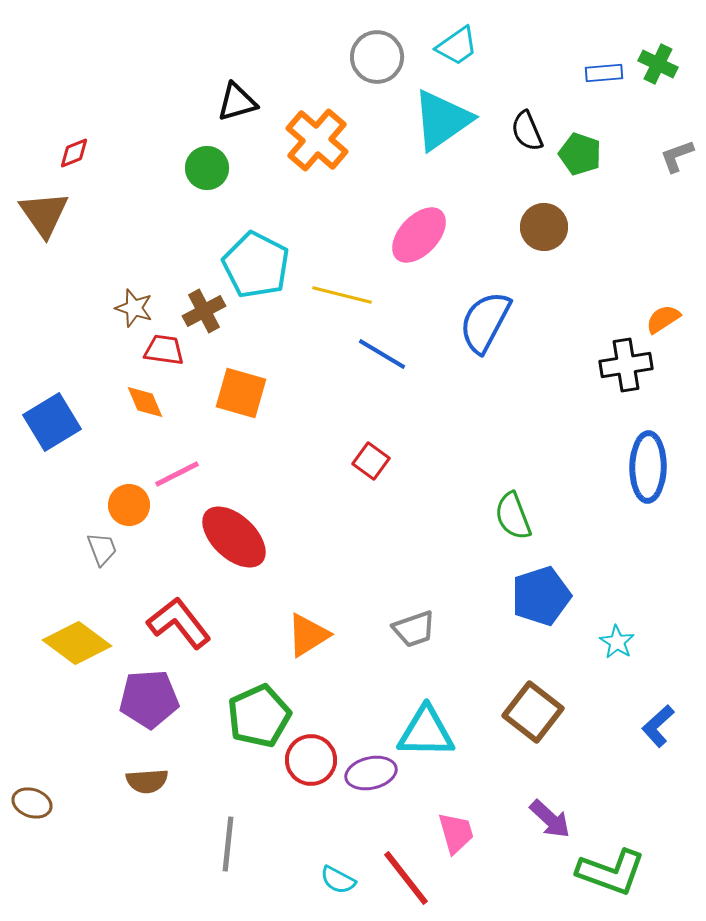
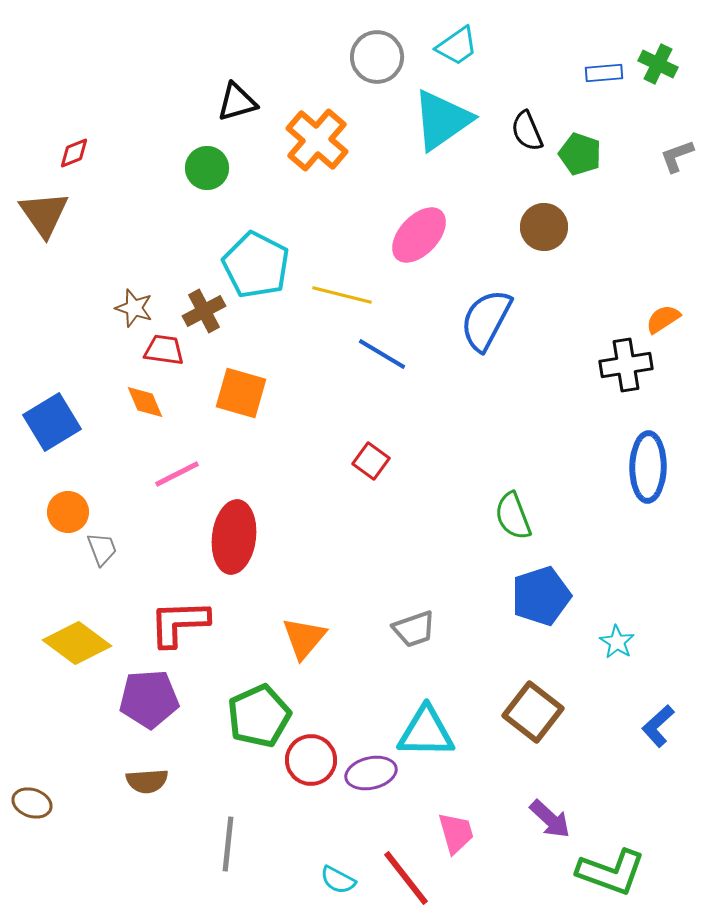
blue semicircle at (485, 322): moved 1 px right, 2 px up
orange circle at (129, 505): moved 61 px left, 7 px down
red ellipse at (234, 537): rotated 54 degrees clockwise
red L-shape at (179, 623): rotated 54 degrees counterclockwise
orange triangle at (308, 635): moved 4 px left, 3 px down; rotated 18 degrees counterclockwise
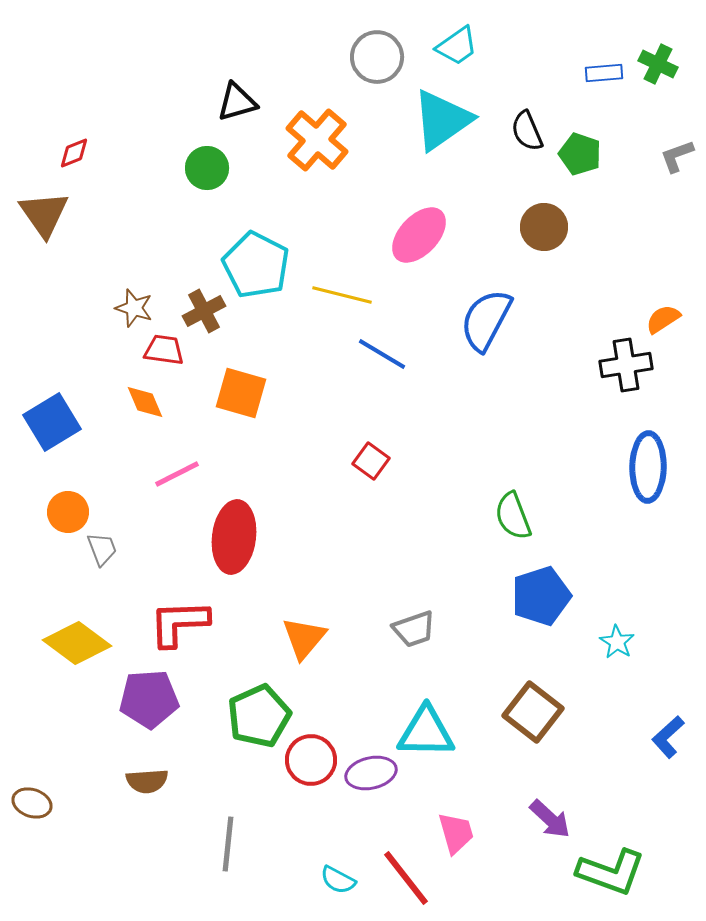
blue L-shape at (658, 726): moved 10 px right, 11 px down
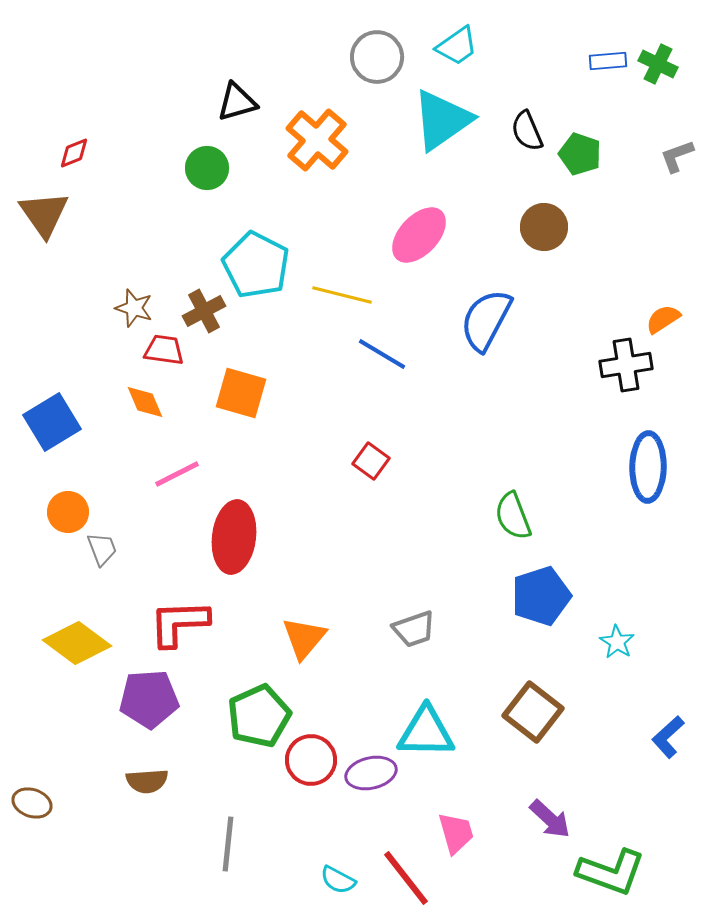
blue rectangle at (604, 73): moved 4 px right, 12 px up
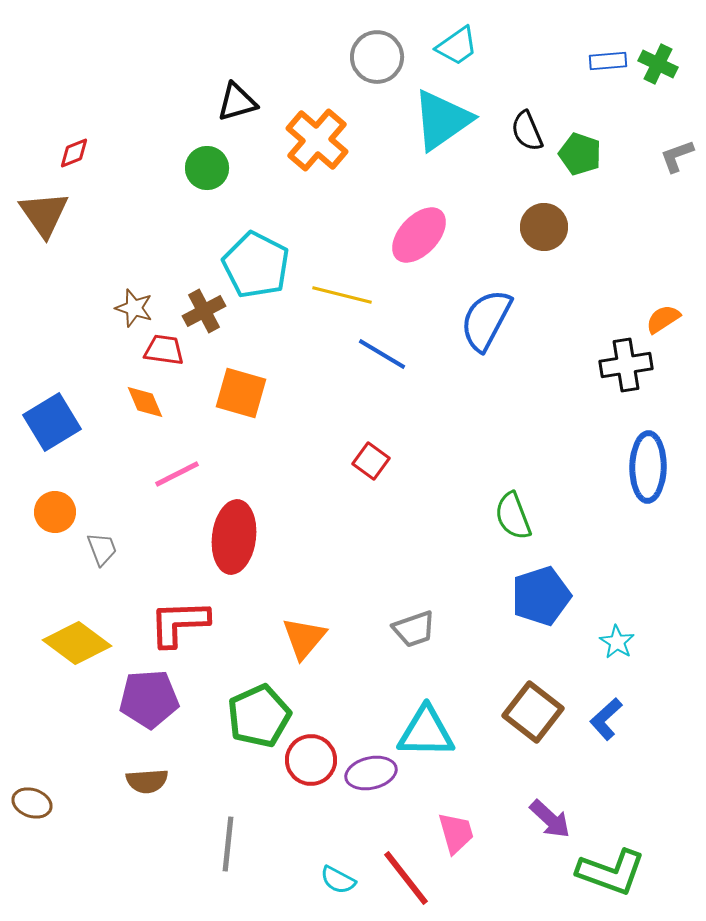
orange circle at (68, 512): moved 13 px left
blue L-shape at (668, 737): moved 62 px left, 18 px up
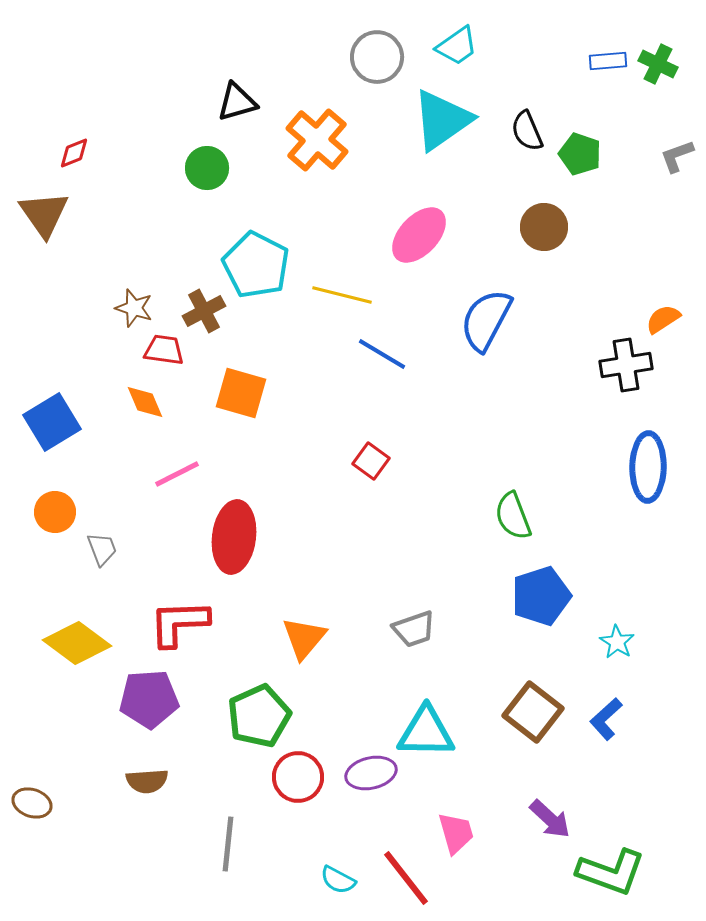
red circle at (311, 760): moved 13 px left, 17 px down
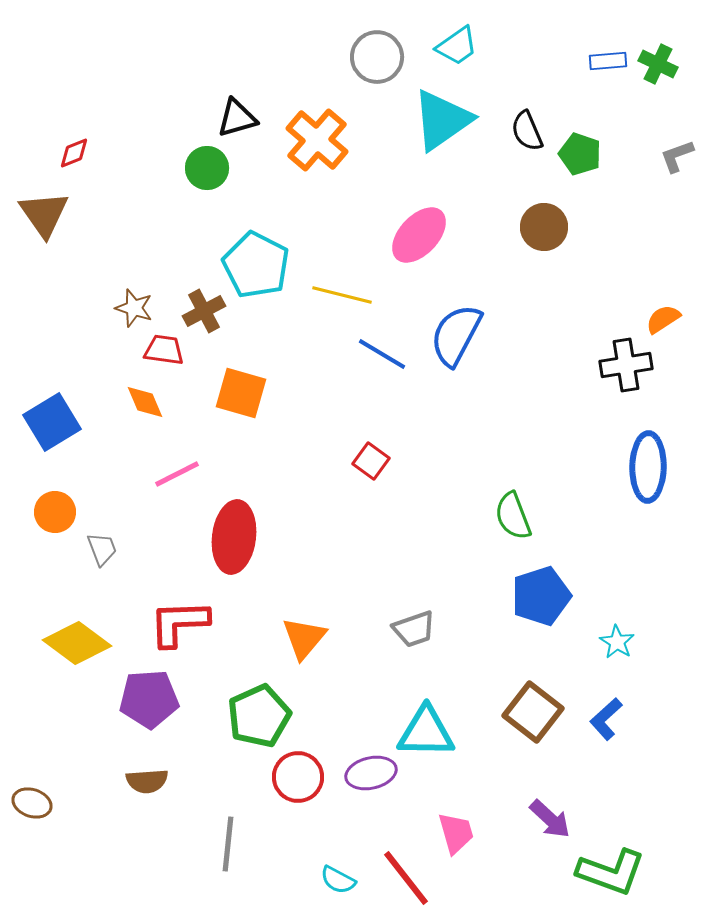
black triangle at (237, 102): moved 16 px down
blue semicircle at (486, 320): moved 30 px left, 15 px down
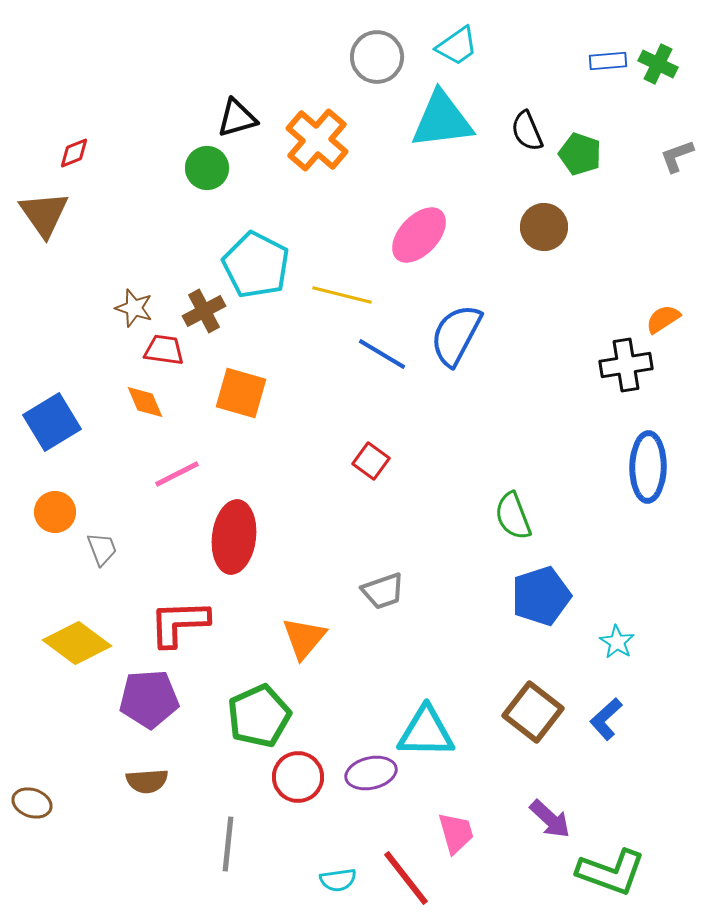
cyan triangle at (442, 120): rotated 28 degrees clockwise
gray trapezoid at (414, 629): moved 31 px left, 38 px up
cyan semicircle at (338, 880): rotated 36 degrees counterclockwise
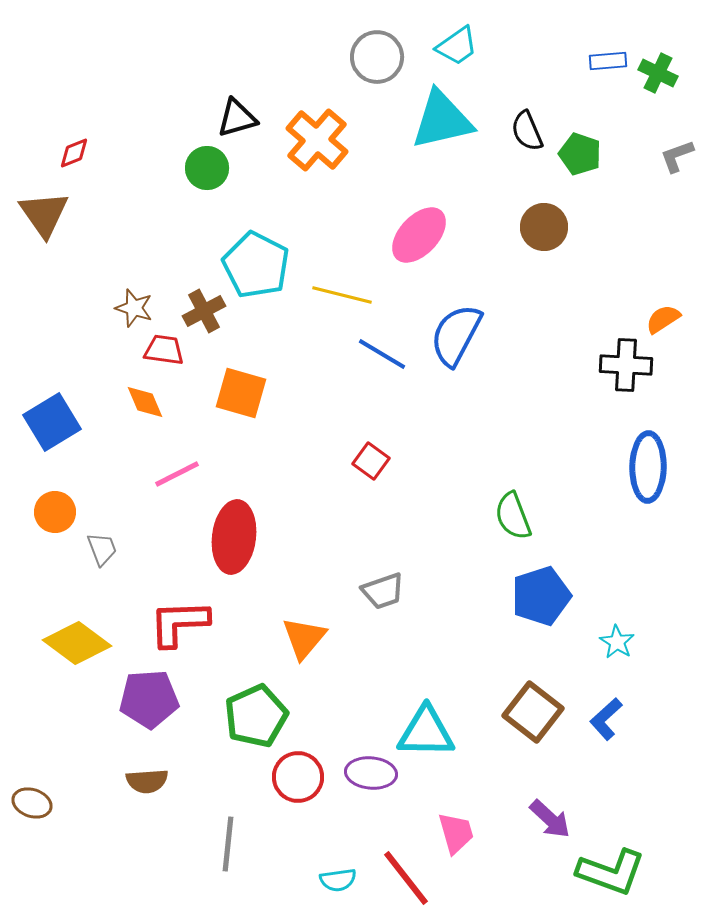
green cross at (658, 64): moved 9 px down
cyan triangle at (442, 120): rotated 6 degrees counterclockwise
black cross at (626, 365): rotated 12 degrees clockwise
green pentagon at (259, 716): moved 3 px left
purple ellipse at (371, 773): rotated 18 degrees clockwise
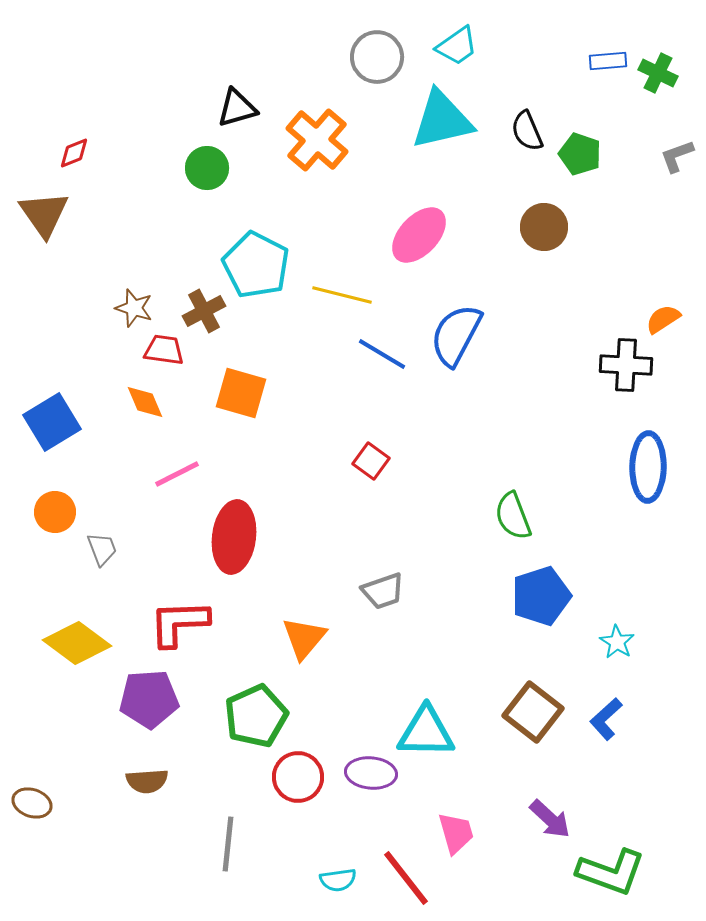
black triangle at (237, 118): moved 10 px up
